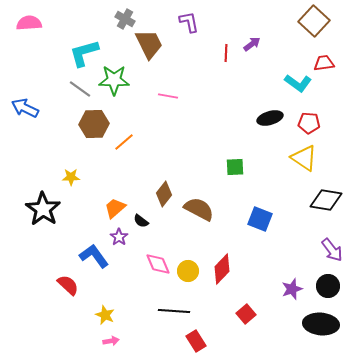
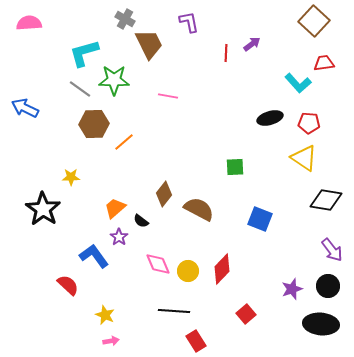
cyan L-shape at (298, 83): rotated 12 degrees clockwise
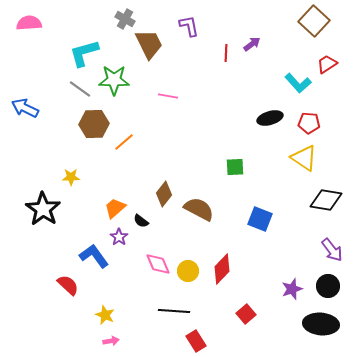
purple L-shape at (189, 22): moved 4 px down
red trapezoid at (324, 63): moved 3 px right, 1 px down; rotated 25 degrees counterclockwise
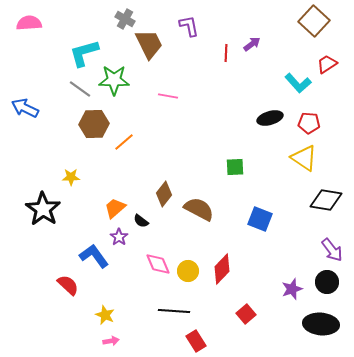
black circle at (328, 286): moved 1 px left, 4 px up
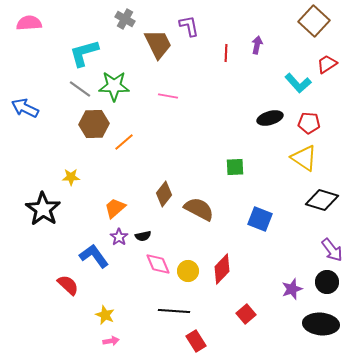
brown trapezoid at (149, 44): moved 9 px right
purple arrow at (252, 44): moved 5 px right, 1 px down; rotated 42 degrees counterclockwise
green star at (114, 80): moved 6 px down
black diamond at (326, 200): moved 4 px left; rotated 8 degrees clockwise
black semicircle at (141, 221): moved 2 px right, 15 px down; rotated 49 degrees counterclockwise
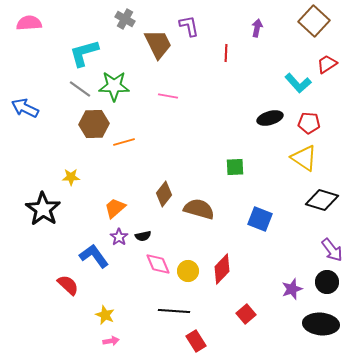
purple arrow at (257, 45): moved 17 px up
orange line at (124, 142): rotated 25 degrees clockwise
brown semicircle at (199, 209): rotated 12 degrees counterclockwise
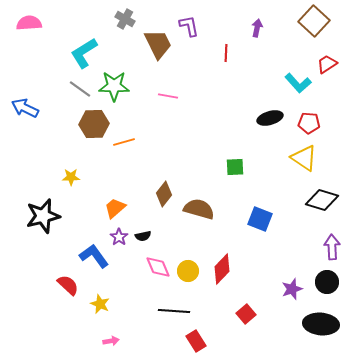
cyan L-shape at (84, 53): rotated 16 degrees counterclockwise
black star at (43, 209): moved 7 px down; rotated 24 degrees clockwise
purple arrow at (332, 250): moved 3 px up; rotated 145 degrees counterclockwise
pink diamond at (158, 264): moved 3 px down
yellow star at (105, 315): moved 5 px left, 11 px up
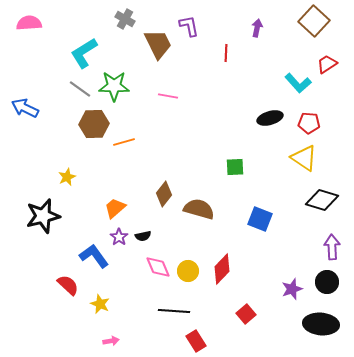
yellow star at (71, 177): moved 4 px left; rotated 24 degrees counterclockwise
